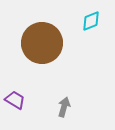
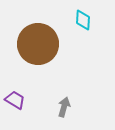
cyan diamond: moved 8 px left, 1 px up; rotated 65 degrees counterclockwise
brown circle: moved 4 px left, 1 px down
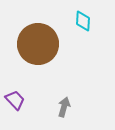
cyan diamond: moved 1 px down
purple trapezoid: rotated 15 degrees clockwise
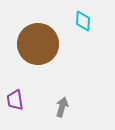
purple trapezoid: rotated 145 degrees counterclockwise
gray arrow: moved 2 px left
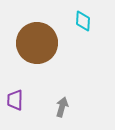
brown circle: moved 1 px left, 1 px up
purple trapezoid: rotated 10 degrees clockwise
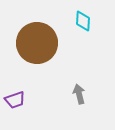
purple trapezoid: rotated 110 degrees counterclockwise
gray arrow: moved 17 px right, 13 px up; rotated 30 degrees counterclockwise
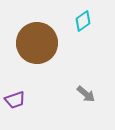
cyan diamond: rotated 50 degrees clockwise
gray arrow: moved 7 px right; rotated 144 degrees clockwise
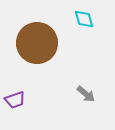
cyan diamond: moved 1 px right, 2 px up; rotated 70 degrees counterclockwise
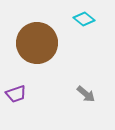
cyan diamond: rotated 35 degrees counterclockwise
purple trapezoid: moved 1 px right, 6 px up
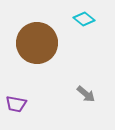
purple trapezoid: moved 10 px down; rotated 30 degrees clockwise
